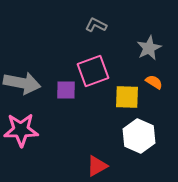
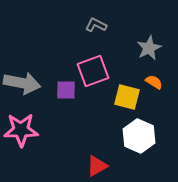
yellow square: rotated 12 degrees clockwise
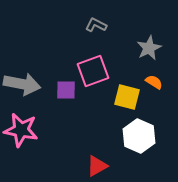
gray arrow: moved 1 px down
pink star: rotated 12 degrees clockwise
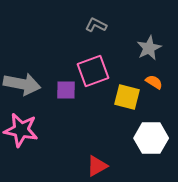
white hexagon: moved 12 px right, 2 px down; rotated 24 degrees counterclockwise
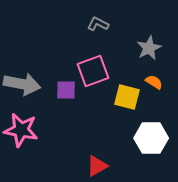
gray L-shape: moved 2 px right, 1 px up
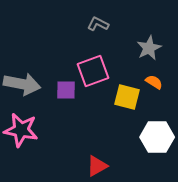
white hexagon: moved 6 px right, 1 px up
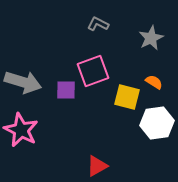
gray star: moved 2 px right, 10 px up
gray arrow: moved 1 px right, 2 px up; rotated 6 degrees clockwise
pink star: rotated 16 degrees clockwise
white hexagon: moved 14 px up; rotated 8 degrees counterclockwise
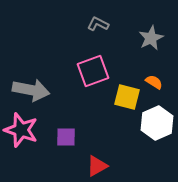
gray arrow: moved 8 px right, 8 px down; rotated 6 degrees counterclockwise
purple square: moved 47 px down
white hexagon: rotated 16 degrees counterclockwise
pink star: rotated 8 degrees counterclockwise
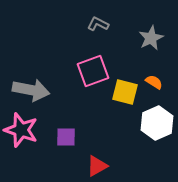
yellow square: moved 2 px left, 5 px up
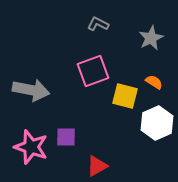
yellow square: moved 4 px down
pink star: moved 10 px right, 17 px down
